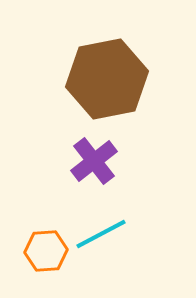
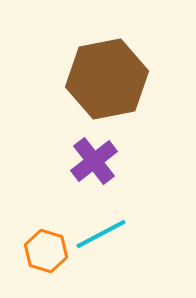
orange hexagon: rotated 21 degrees clockwise
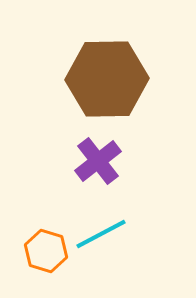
brown hexagon: rotated 10 degrees clockwise
purple cross: moved 4 px right
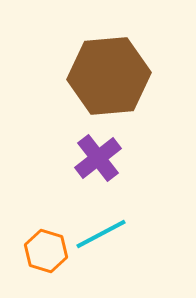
brown hexagon: moved 2 px right, 3 px up; rotated 4 degrees counterclockwise
purple cross: moved 3 px up
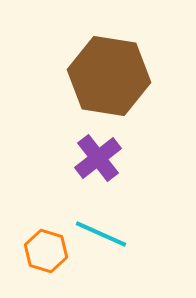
brown hexagon: rotated 14 degrees clockwise
cyan line: rotated 52 degrees clockwise
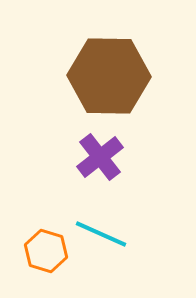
brown hexagon: rotated 8 degrees counterclockwise
purple cross: moved 2 px right, 1 px up
